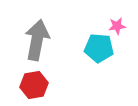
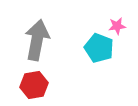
cyan pentagon: rotated 16 degrees clockwise
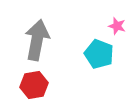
pink star: rotated 24 degrees clockwise
cyan pentagon: moved 6 px down
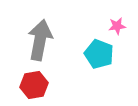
pink star: rotated 24 degrees counterclockwise
gray arrow: moved 3 px right
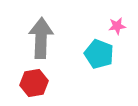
gray arrow: moved 1 px right, 2 px up; rotated 9 degrees counterclockwise
red hexagon: moved 2 px up
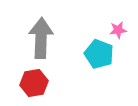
pink star: moved 1 px right, 4 px down
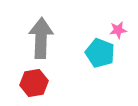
cyan pentagon: moved 1 px right, 1 px up
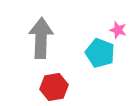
pink star: rotated 24 degrees clockwise
red hexagon: moved 20 px right, 4 px down
